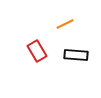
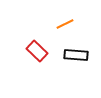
red rectangle: rotated 15 degrees counterclockwise
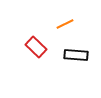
red rectangle: moved 1 px left, 4 px up
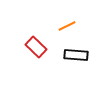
orange line: moved 2 px right, 2 px down
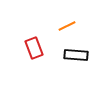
red rectangle: moved 2 px left, 1 px down; rotated 25 degrees clockwise
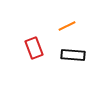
black rectangle: moved 3 px left
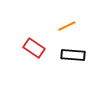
red rectangle: rotated 35 degrees counterclockwise
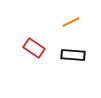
orange line: moved 4 px right, 4 px up
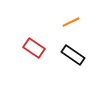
black rectangle: rotated 30 degrees clockwise
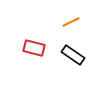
red rectangle: rotated 20 degrees counterclockwise
